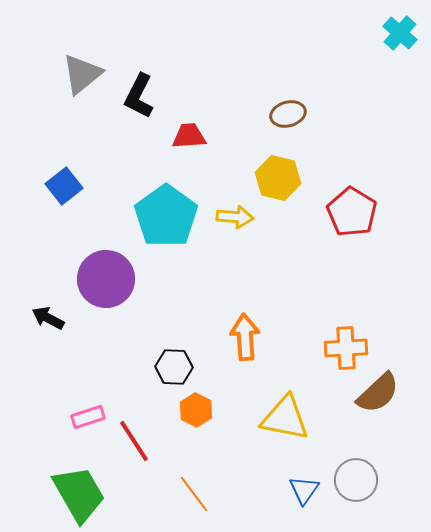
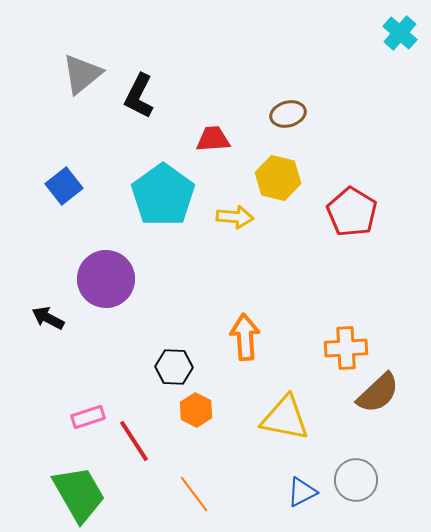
red trapezoid: moved 24 px right, 3 px down
cyan pentagon: moved 3 px left, 21 px up
blue triangle: moved 2 px left, 2 px down; rotated 28 degrees clockwise
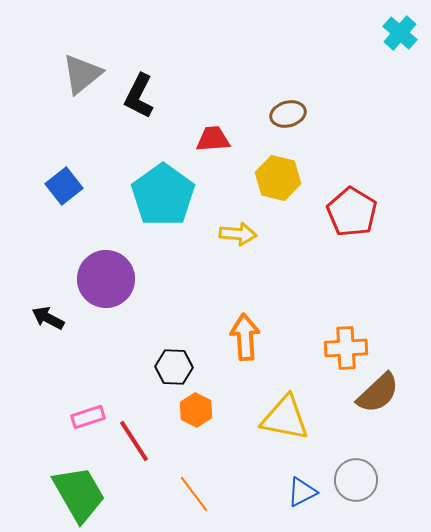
yellow arrow: moved 3 px right, 17 px down
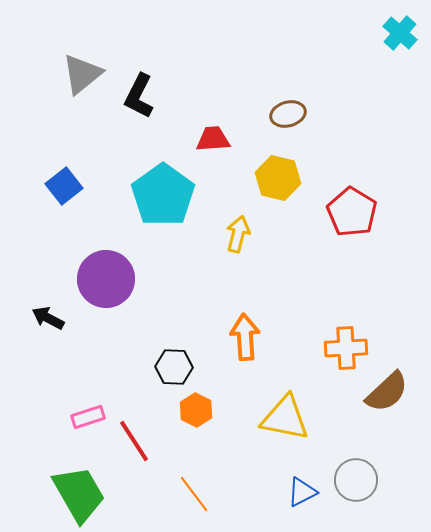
yellow arrow: rotated 81 degrees counterclockwise
brown semicircle: moved 9 px right, 1 px up
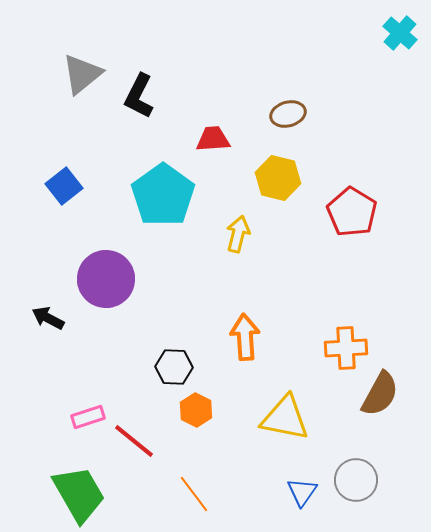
brown semicircle: moved 7 px left, 2 px down; rotated 18 degrees counterclockwise
red line: rotated 18 degrees counterclockwise
blue triangle: rotated 28 degrees counterclockwise
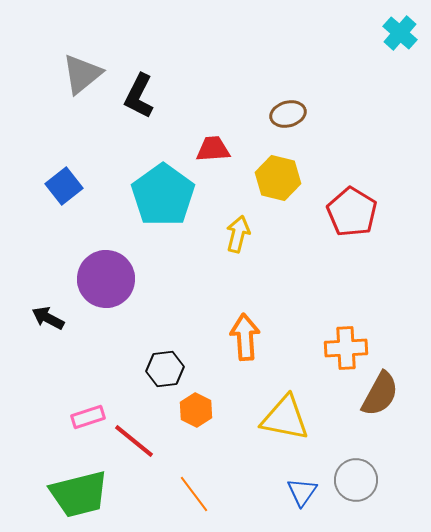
red trapezoid: moved 10 px down
black hexagon: moved 9 px left, 2 px down; rotated 9 degrees counterclockwise
green trapezoid: rotated 106 degrees clockwise
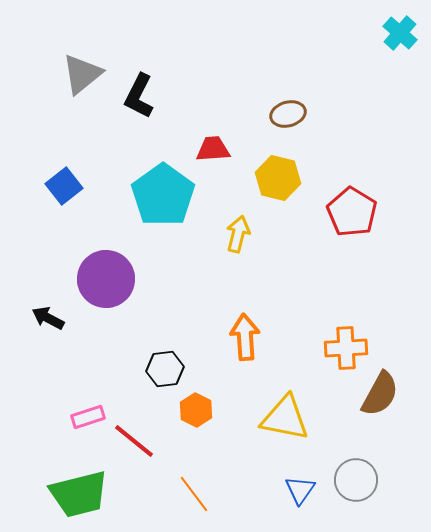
blue triangle: moved 2 px left, 2 px up
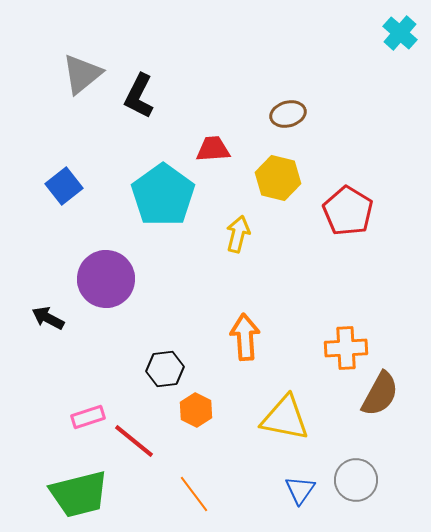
red pentagon: moved 4 px left, 1 px up
